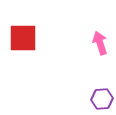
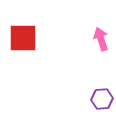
pink arrow: moved 1 px right, 4 px up
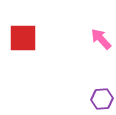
pink arrow: rotated 25 degrees counterclockwise
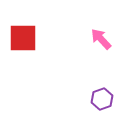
purple hexagon: rotated 15 degrees counterclockwise
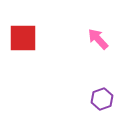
pink arrow: moved 3 px left
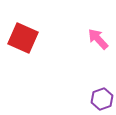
red square: rotated 24 degrees clockwise
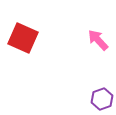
pink arrow: moved 1 px down
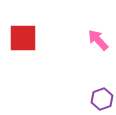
red square: rotated 24 degrees counterclockwise
